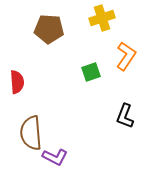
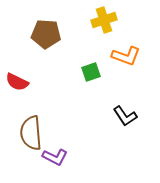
yellow cross: moved 2 px right, 2 px down
brown pentagon: moved 3 px left, 5 px down
orange L-shape: rotated 76 degrees clockwise
red semicircle: rotated 120 degrees clockwise
black L-shape: rotated 55 degrees counterclockwise
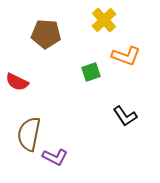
yellow cross: rotated 25 degrees counterclockwise
brown semicircle: moved 2 px left, 1 px down; rotated 16 degrees clockwise
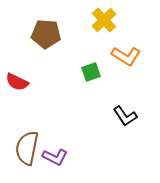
orange L-shape: rotated 12 degrees clockwise
brown semicircle: moved 2 px left, 14 px down
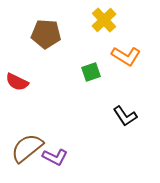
brown semicircle: rotated 40 degrees clockwise
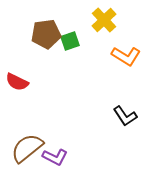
brown pentagon: rotated 12 degrees counterclockwise
green square: moved 21 px left, 31 px up
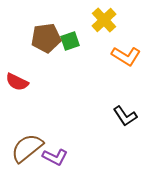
brown pentagon: moved 4 px down
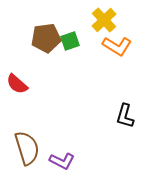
orange L-shape: moved 9 px left, 10 px up
red semicircle: moved 2 px down; rotated 15 degrees clockwise
black L-shape: rotated 50 degrees clockwise
brown semicircle: rotated 112 degrees clockwise
purple L-shape: moved 7 px right, 4 px down
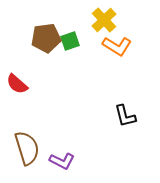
black L-shape: rotated 30 degrees counterclockwise
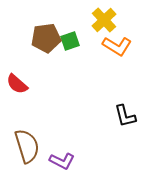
brown semicircle: moved 2 px up
